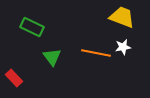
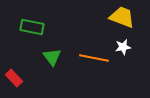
green rectangle: rotated 15 degrees counterclockwise
orange line: moved 2 px left, 5 px down
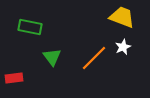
green rectangle: moved 2 px left
white star: rotated 14 degrees counterclockwise
orange line: rotated 56 degrees counterclockwise
red rectangle: rotated 54 degrees counterclockwise
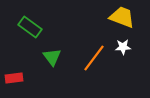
green rectangle: rotated 25 degrees clockwise
white star: rotated 21 degrees clockwise
orange line: rotated 8 degrees counterclockwise
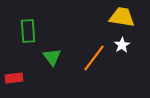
yellow trapezoid: rotated 12 degrees counterclockwise
green rectangle: moved 2 px left, 4 px down; rotated 50 degrees clockwise
white star: moved 1 px left, 2 px up; rotated 28 degrees counterclockwise
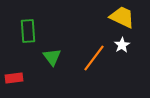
yellow trapezoid: rotated 16 degrees clockwise
